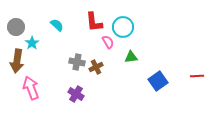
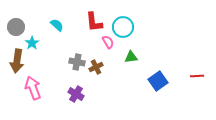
pink arrow: moved 2 px right
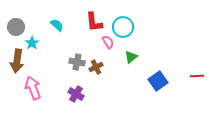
green triangle: rotated 32 degrees counterclockwise
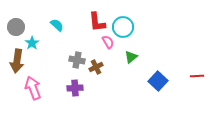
red L-shape: moved 3 px right
gray cross: moved 2 px up
blue square: rotated 12 degrees counterclockwise
purple cross: moved 1 px left, 6 px up; rotated 35 degrees counterclockwise
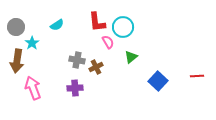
cyan semicircle: rotated 104 degrees clockwise
